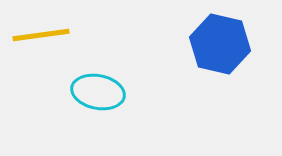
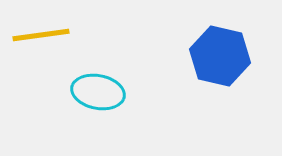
blue hexagon: moved 12 px down
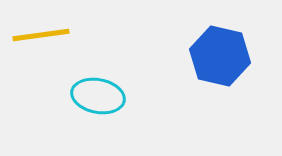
cyan ellipse: moved 4 px down
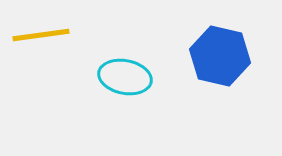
cyan ellipse: moved 27 px right, 19 px up
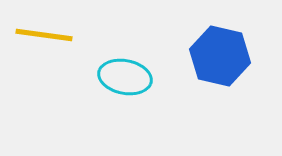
yellow line: moved 3 px right; rotated 16 degrees clockwise
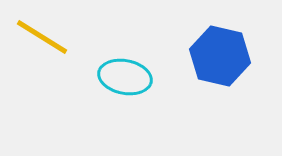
yellow line: moved 2 px left, 2 px down; rotated 24 degrees clockwise
